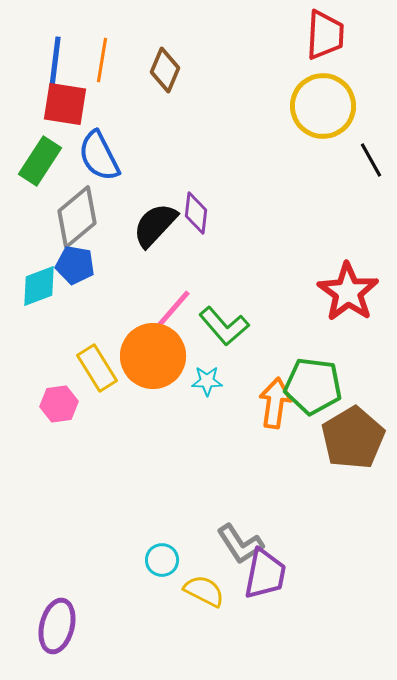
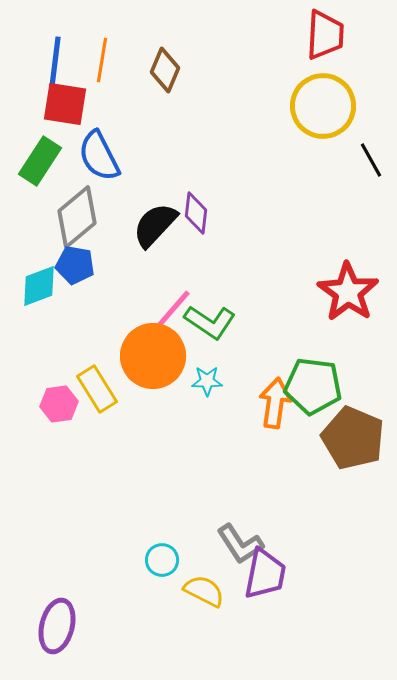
green L-shape: moved 14 px left, 4 px up; rotated 15 degrees counterclockwise
yellow rectangle: moved 21 px down
brown pentagon: rotated 18 degrees counterclockwise
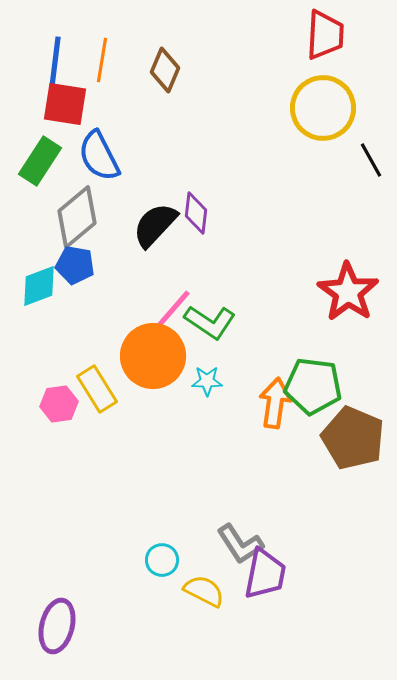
yellow circle: moved 2 px down
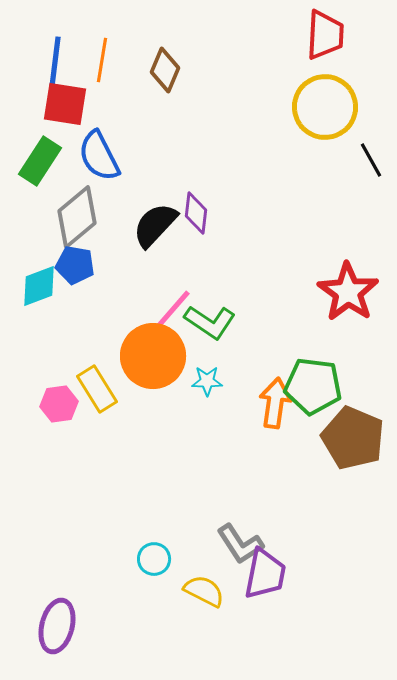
yellow circle: moved 2 px right, 1 px up
cyan circle: moved 8 px left, 1 px up
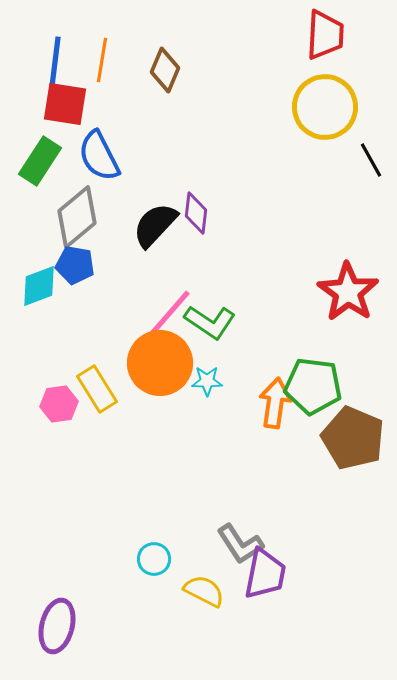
orange circle: moved 7 px right, 7 px down
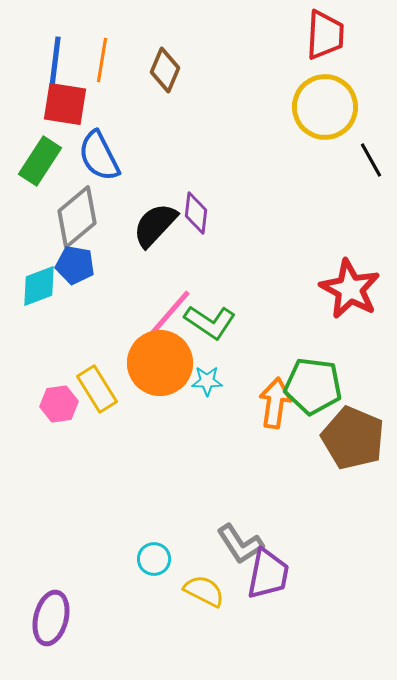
red star: moved 2 px right, 3 px up; rotated 6 degrees counterclockwise
purple trapezoid: moved 3 px right
purple ellipse: moved 6 px left, 8 px up
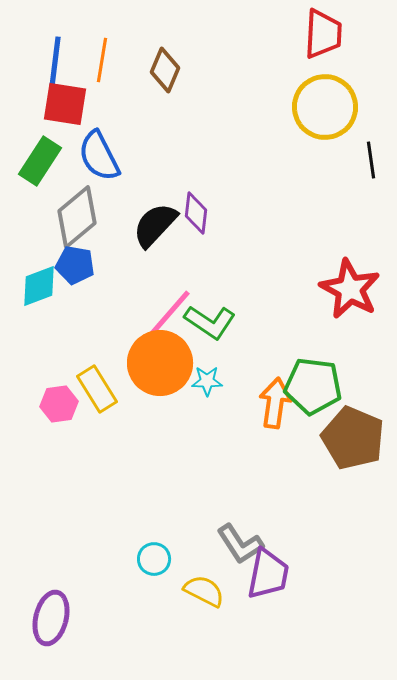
red trapezoid: moved 2 px left, 1 px up
black line: rotated 21 degrees clockwise
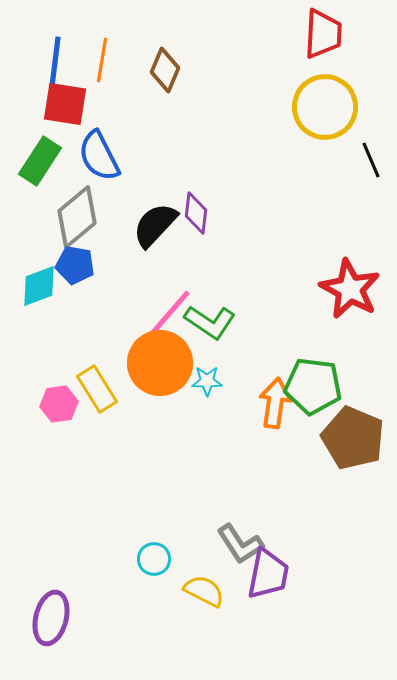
black line: rotated 15 degrees counterclockwise
